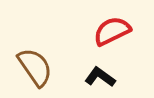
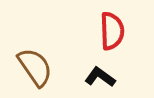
red semicircle: rotated 114 degrees clockwise
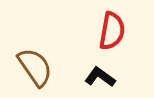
red semicircle: rotated 12 degrees clockwise
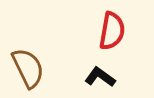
brown semicircle: moved 7 px left, 1 px down; rotated 9 degrees clockwise
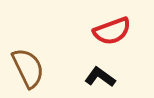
red semicircle: rotated 60 degrees clockwise
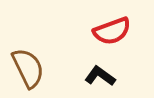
black L-shape: moved 1 px up
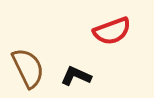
black L-shape: moved 24 px left; rotated 12 degrees counterclockwise
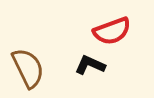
black L-shape: moved 14 px right, 11 px up
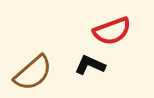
brown semicircle: moved 5 px right, 5 px down; rotated 75 degrees clockwise
